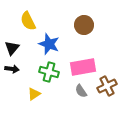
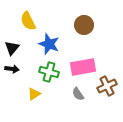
gray semicircle: moved 3 px left, 3 px down
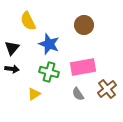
brown cross: moved 3 px down; rotated 12 degrees counterclockwise
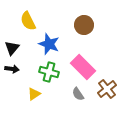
pink rectangle: rotated 55 degrees clockwise
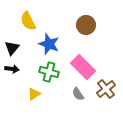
brown circle: moved 2 px right
brown cross: moved 1 px left
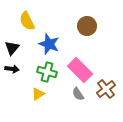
yellow semicircle: moved 1 px left
brown circle: moved 1 px right, 1 px down
pink rectangle: moved 3 px left, 3 px down
green cross: moved 2 px left
yellow triangle: moved 4 px right
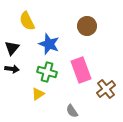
pink rectangle: moved 1 px right; rotated 25 degrees clockwise
gray semicircle: moved 6 px left, 17 px down
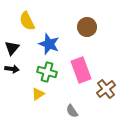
brown circle: moved 1 px down
